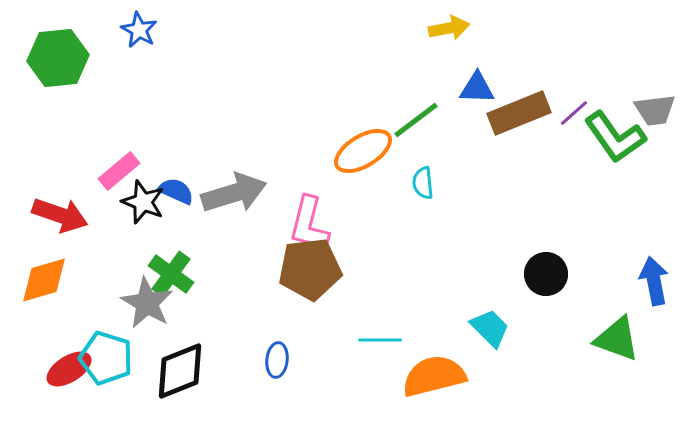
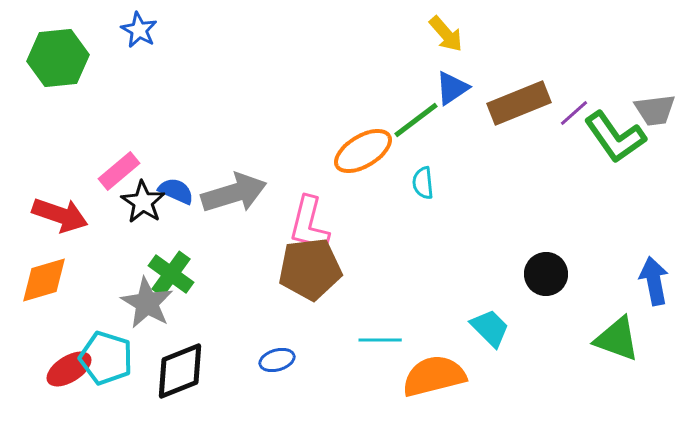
yellow arrow: moved 3 px left, 6 px down; rotated 60 degrees clockwise
blue triangle: moved 25 px left; rotated 36 degrees counterclockwise
brown rectangle: moved 10 px up
black star: rotated 12 degrees clockwise
blue ellipse: rotated 68 degrees clockwise
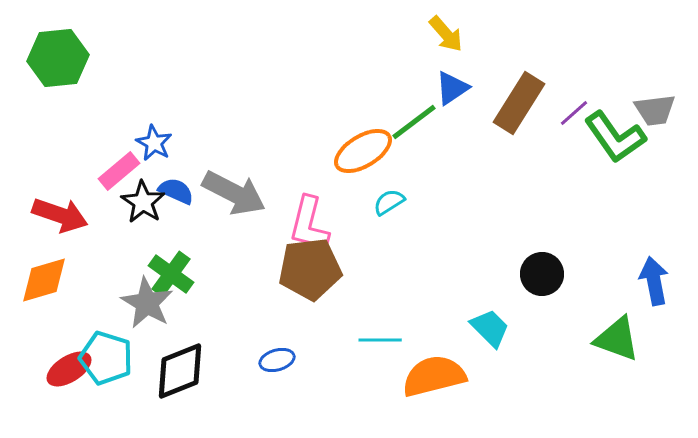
blue star: moved 15 px right, 113 px down
brown rectangle: rotated 36 degrees counterclockwise
green line: moved 2 px left, 2 px down
cyan semicircle: moved 34 px left, 19 px down; rotated 64 degrees clockwise
gray arrow: rotated 44 degrees clockwise
black circle: moved 4 px left
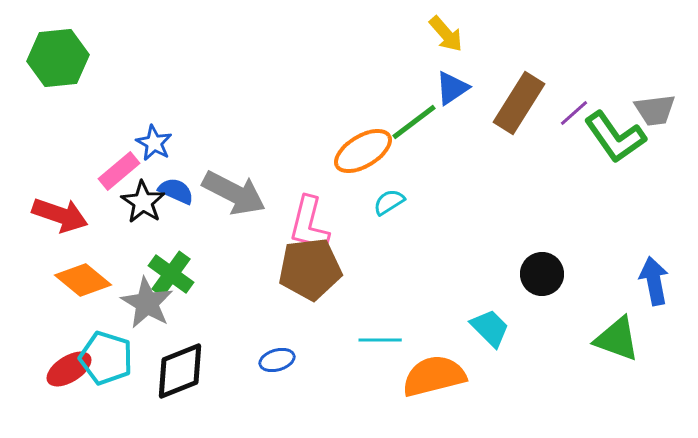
orange diamond: moved 39 px right; rotated 56 degrees clockwise
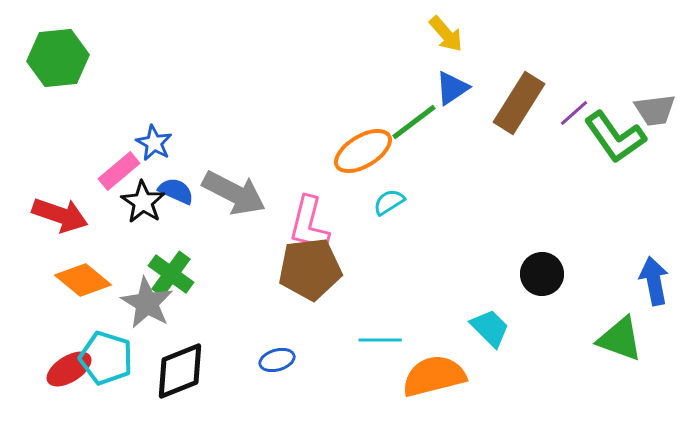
green triangle: moved 3 px right
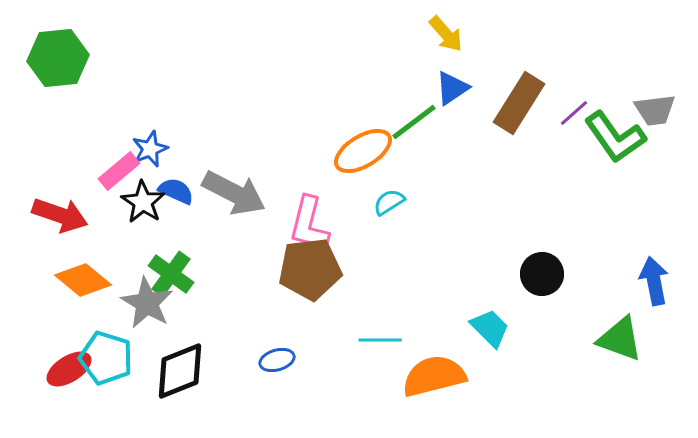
blue star: moved 4 px left, 6 px down; rotated 21 degrees clockwise
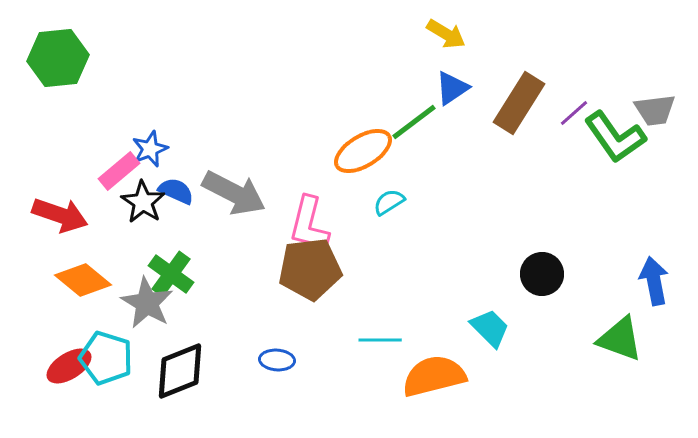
yellow arrow: rotated 18 degrees counterclockwise
blue ellipse: rotated 20 degrees clockwise
red ellipse: moved 3 px up
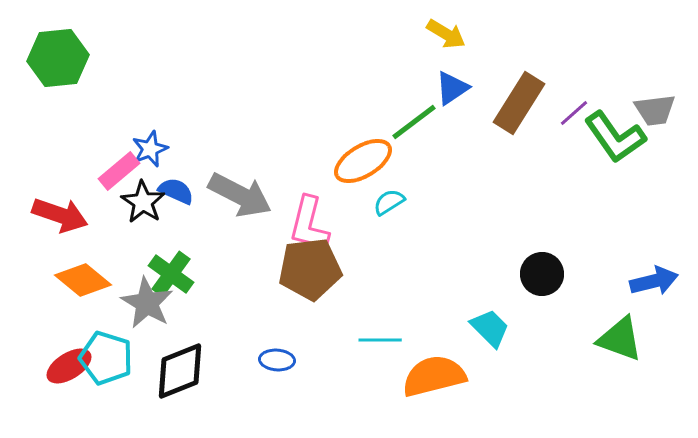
orange ellipse: moved 10 px down
gray arrow: moved 6 px right, 2 px down
blue arrow: rotated 87 degrees clockwise
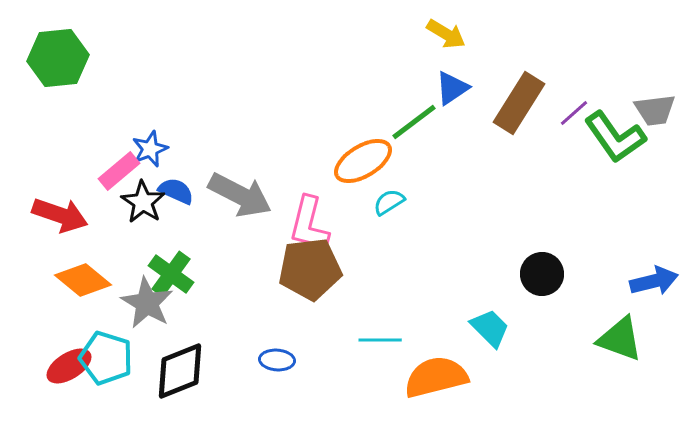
orange semicircle: moved 2 px right, 1 px down
